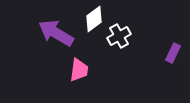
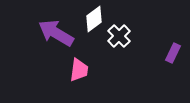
white cross: rotated 15 degrees counterclockwise
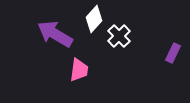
white diamond: rotated 12 degrees counterclockwise
purple arrow: moved 1 px left, 1 px down
